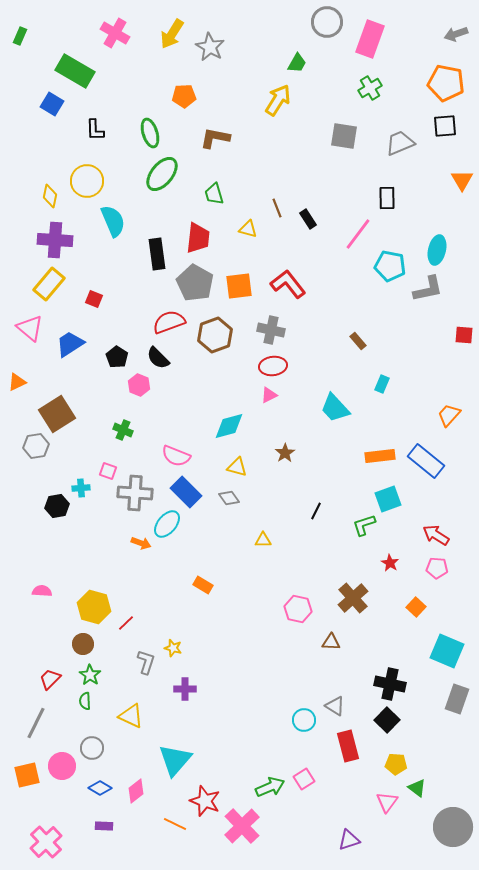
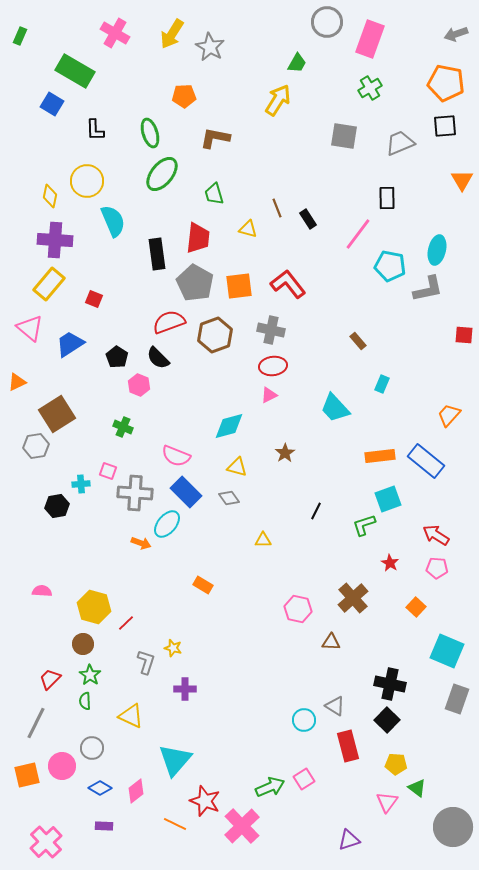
green cross at (123, 430): moved 3 px up
cyan cross at (81, 488): moved 4 px up
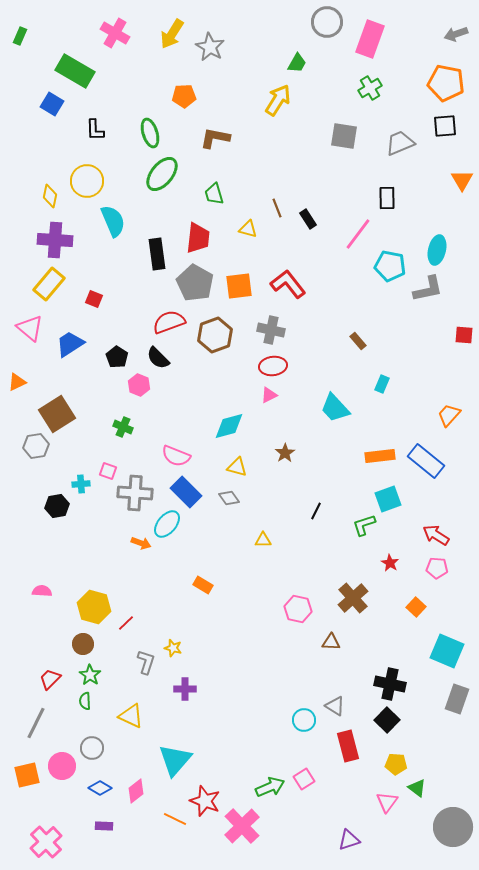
orange line at (175, 824): moved 5 px up
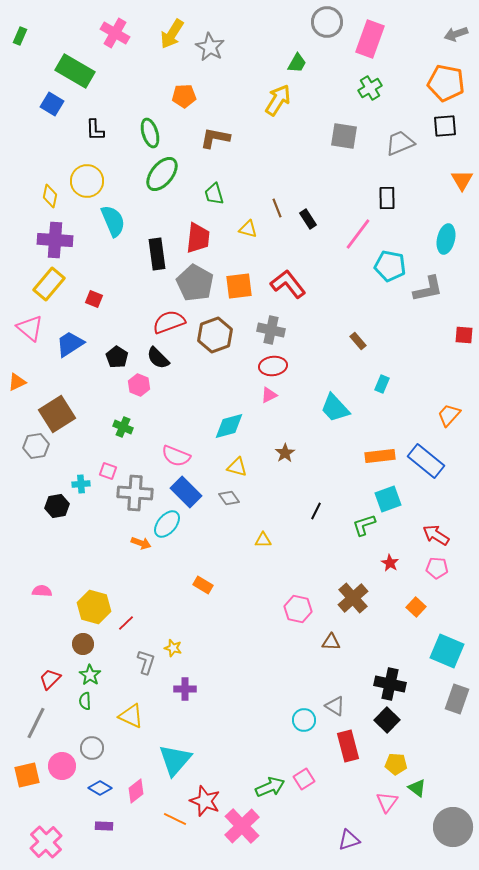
cyan ellipse at (437, 250): moved 9 px right, 11 px up
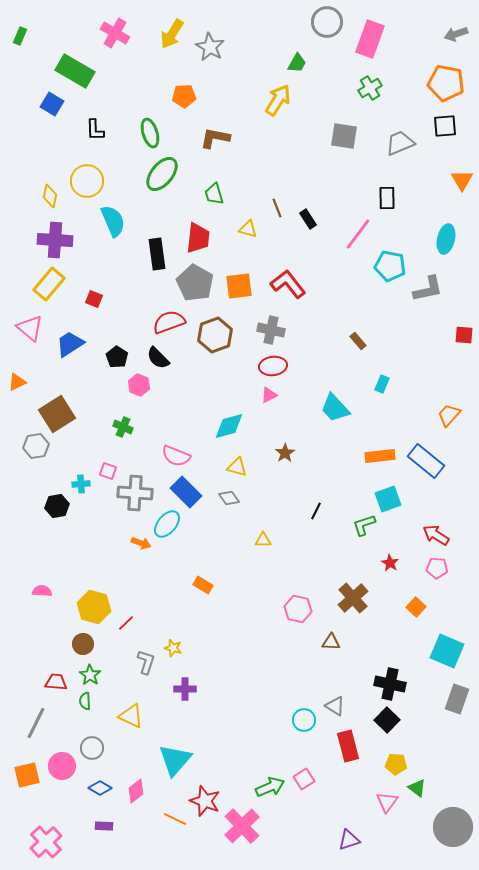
red trapezoid at (50, 679): moved 6 px right, 3 px down; rotated 50 degrees clockwise
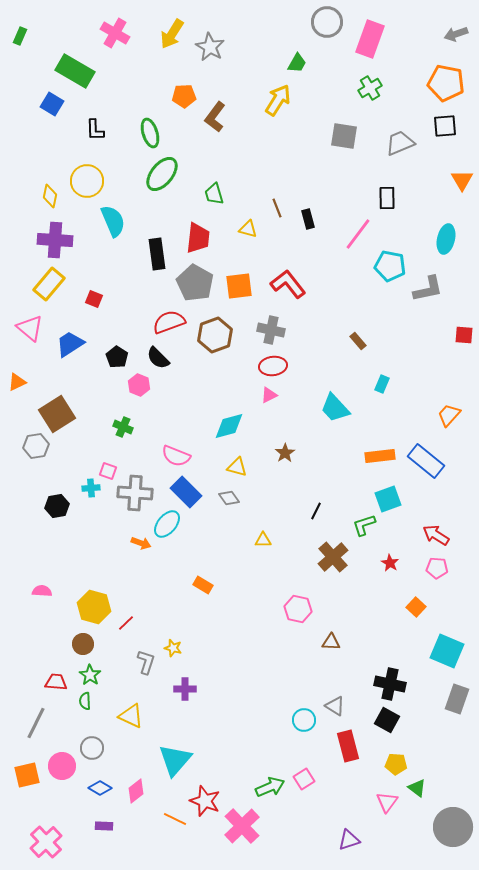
brown L-shape at (215, 138): moved 21 px up; rotated 64 degrees counterclockwise
black rectangle at (308, 219): rotated 18 degrees clockwise
cyan cross at (81, 484): moved 10 px right, 4 px down
brown cross at (353, 598): moved 20 px left, 41 px up
black square at (387, 720): rotated 15 degrees counterclockwise
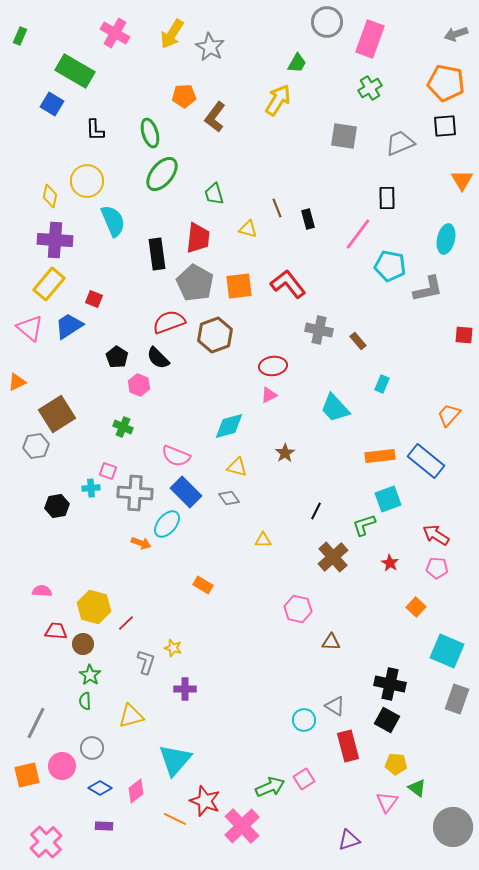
gray cross at (271, 330): moved 48 px right
blue trapezoid at (70, 344): moved 1 px left, 18 px up
red trapezoid at (56, 682): moved 51 px up
yellow triangle at (131, 716): rotated 40 degrees counterclockwise
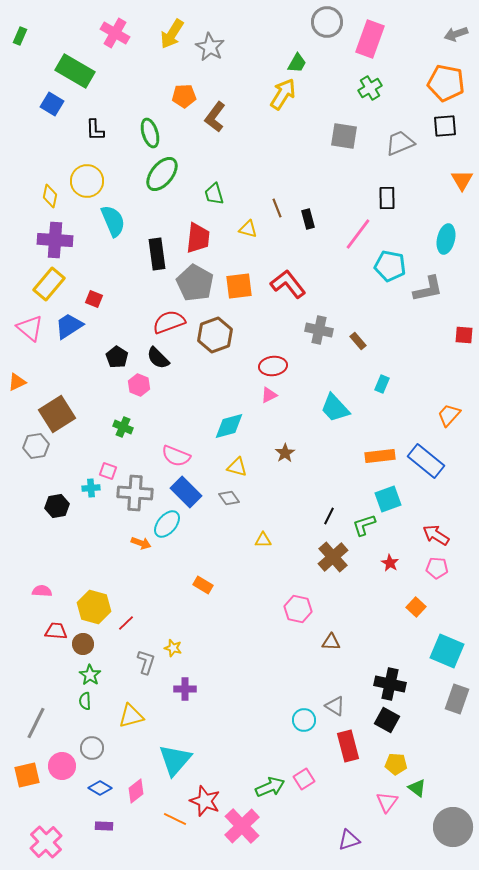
yellow arrow at (278, 100): moved 5 px right, 6 px up
black line at (316, 511): moved 13 px right, 5 px down
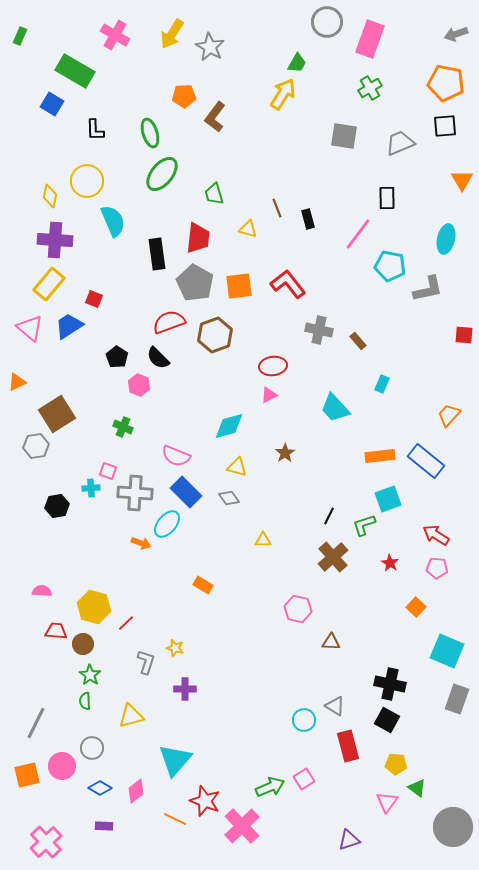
pink cross at (115, 33): moved 2 px down
yellow star at (173, 648): moved 2 px right
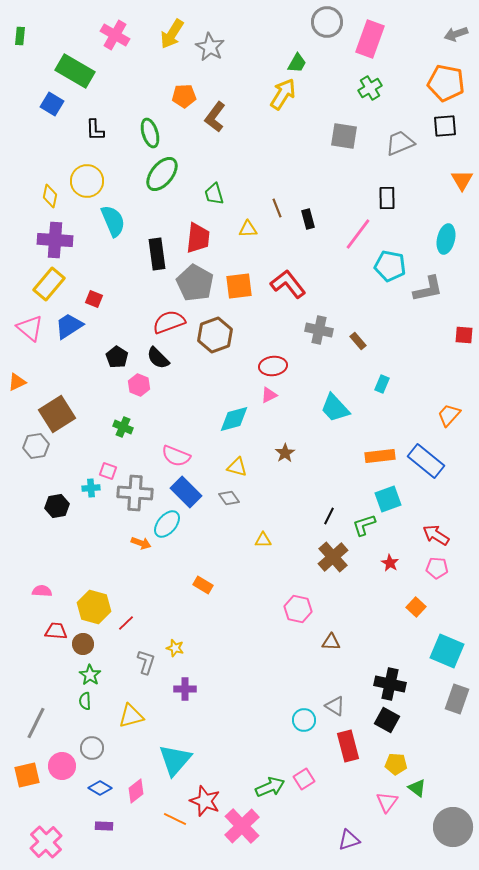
green rectangle at (20, 36): rotated 18 degrees counterclockwise
yellow triangle at (248, 229): rotated 18 degrees counterclockwise
cyan diamond at (229, 426): moved 5 px right, 7 px up
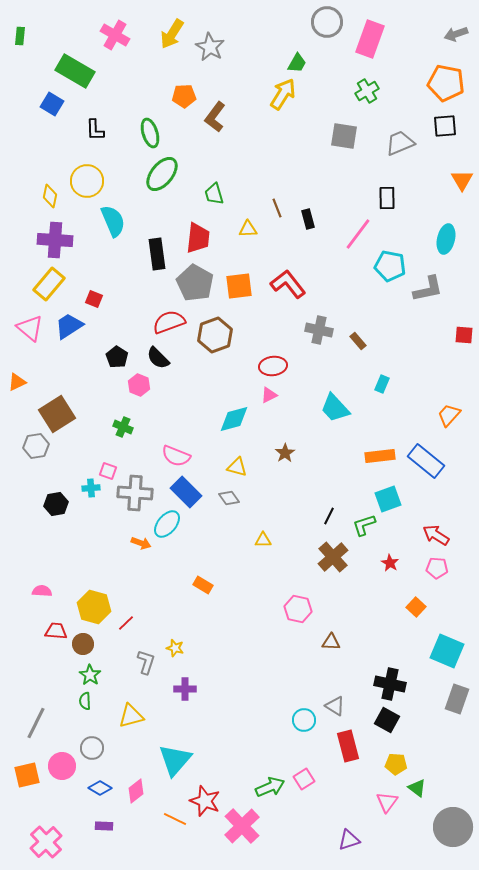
green cross at (370, 88): moved 3 px left, 3 px down
black hexagon at (57, 506): moved 1 px left, 2 px up
